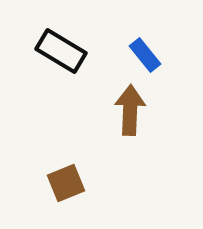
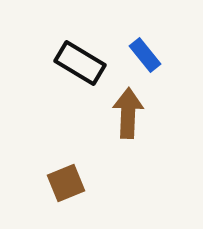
black rectangle: moved 19 px right, 12 px down
brown arrow: moved 2 px left, 3 px down
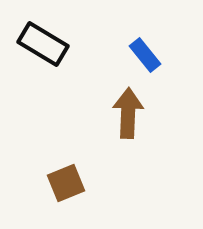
black rectangle: moved 37 px left, 19 px up
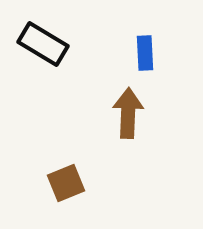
blue rectangle: moved 2 px up; rotated 36 degrees clockwise
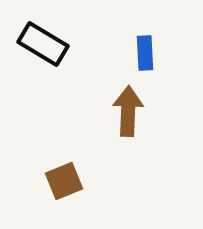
brown arrow: moved 2 px up
brown square: moved 2 px left, 2 px up
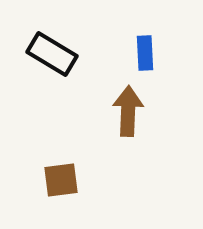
black rectangle: moved 9 px right, 10 px down
brown square: moved 3 px left, 1 px up; rotated 15 degrees clockwise
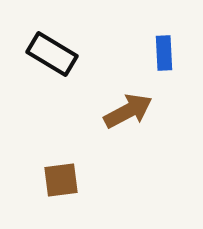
blue rectangle: moved 19 px right
brown arrow: rotated 60 degrees clockwise
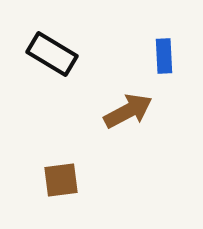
blue rectangle: moved 3 px down
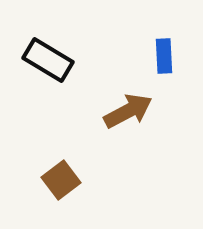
black rectangle: moved 4 px left, 6 px down
brown square: rotated 30 degrees counterclockwise
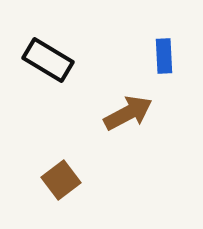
brown arrow: moved 2 px down
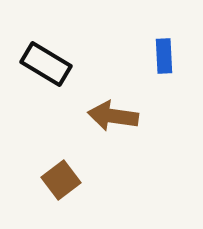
black rectangle: moved 2 px left, 4 px down
brown arrow: moved 15 px left, 3 px down; rotated 144 degrees counterclockwise
